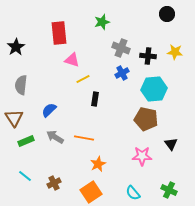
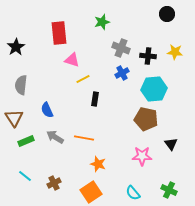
blue semicircle: moved 2 px left; rotated 70 degrees counterclockwise
orange star: rotated 28 degrees counterclockwise
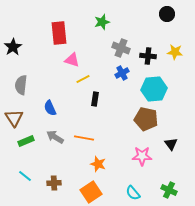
black star: moved 3 px left
blue semicircle: moved 3 px right, 2 px up
brown cross: rotated 24 degrees clockwise
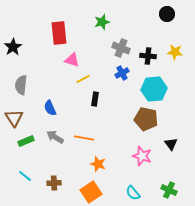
pink star: rotated 18 degrees clockwise
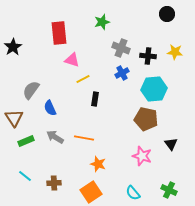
gray semicircle: moved 10 px right, 5 px down; rotated 30 degrees clockwise
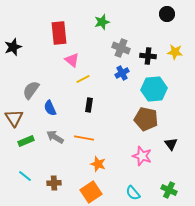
black star: rotated 12 degrees clockwise
pink triangle: rotated 21 degrees clockwise
black rectangle: moved 6 px left, 6 px down
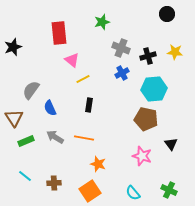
black cross: rotated 21 degrees counterclockwise
orange square: moved 1 px left, 1 px up
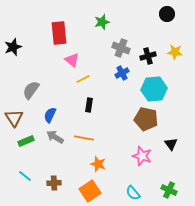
blue semicircle: moved 7 px down; rotated 49 degrees clockwise
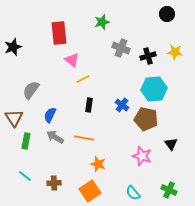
blue cross: moved 32 px down; rotated 24 degrees counterclockwise
green rectangle: rotated 56 degrees counterclockwise
